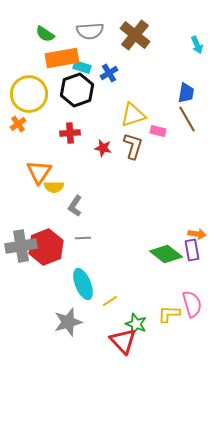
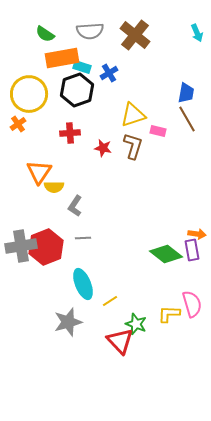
cyan arrow: moved 12 px up
red triangle: moved 3 px left
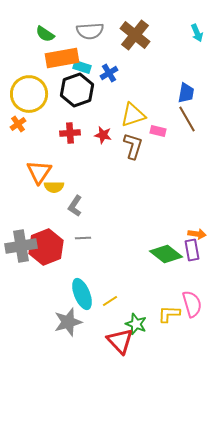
red star: moved 13 px up
cyan ellipse: moved 1 px left, 10 px down
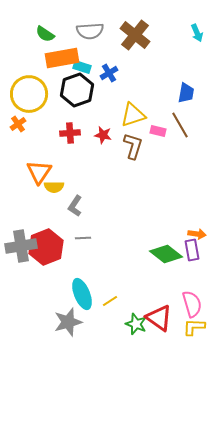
brown line: moved 7 px left, 6 px down
yellow L-shape: moved 25 px right, 13 px down
red triangle: moved 39 px right, 23 px up; rotated 12 degrees counterclockwise
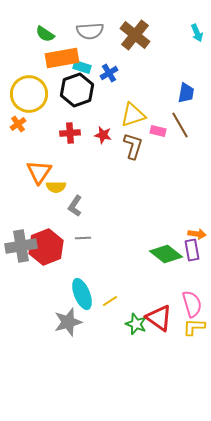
yellow semicircle: moved 2 px right
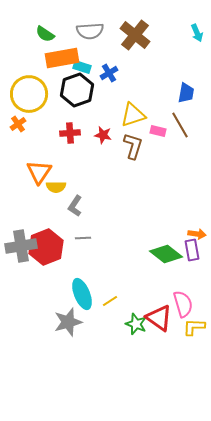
pink semicircle: moved 9 px left
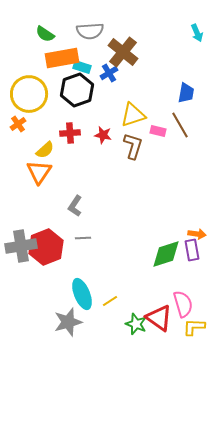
brown cross: moved 12 px left, 17 px down
yellow semicircle: moved 11 px left, 37 px up; rotated 42 degrees counterclockwise
green diamond: rotated 56 degrees counterclockwise
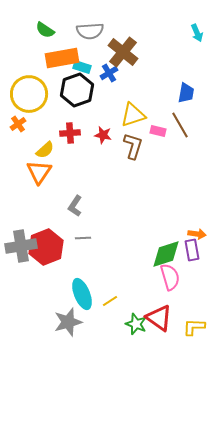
green semicircle: moved 4 px up
pink semicircle: moved 13 px left, 27 px up
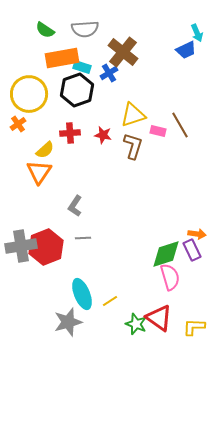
gray semicircle: moved 5 px left, 2 px up
blue trapezoid: moved 43 px up; rotated 55 degrees clockwise
purple rectangle: rotated 15 degrees counterclockwise
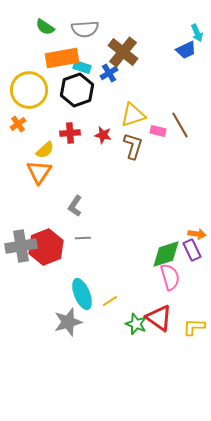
green semicircle: moved 3 px up
yellow circle: moved 4 px up
